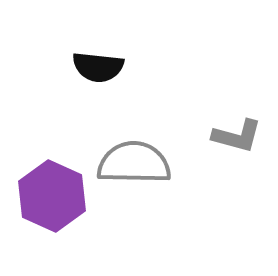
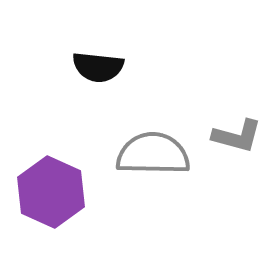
gray semicircle: moved 19 px right, 9 px up
purple hexagon: moved 1 px left, 4 px up
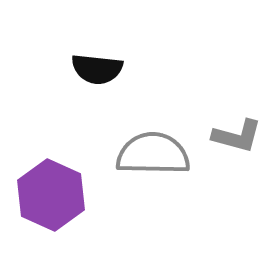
black semicircle: moved 1 px left, 2 px down
purple hexagon: moved 3 px down
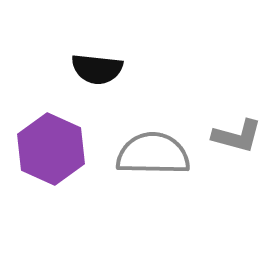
purple hexagon: moved 46 px up
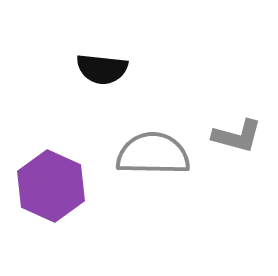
black semicircle: moved 5 px right
purple hexagon: moved 37 px down
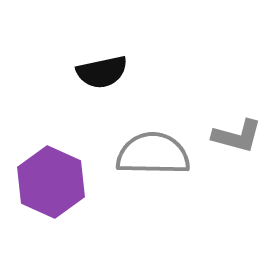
black semicircle: moved 3 px down; rotated 18 degrees counterclockwise
purple hexagon: moved 4 px up
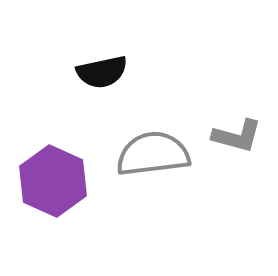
gray semicircle: rotated 8 degrees counterclockwise
purple hexagon: moved 2 px right, 1 px up
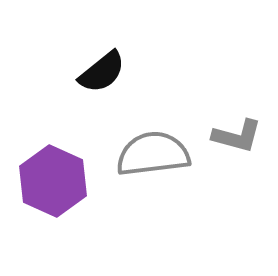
black semicircle: rotated 27 degrees counterclockwise
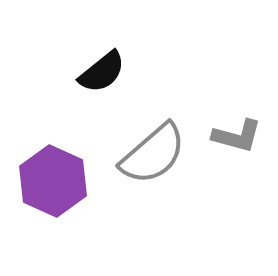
gray semicircle: rotated 146 degrees clockwise
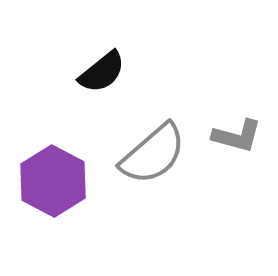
purple hexagon: rotated 4 degrees clockwise
